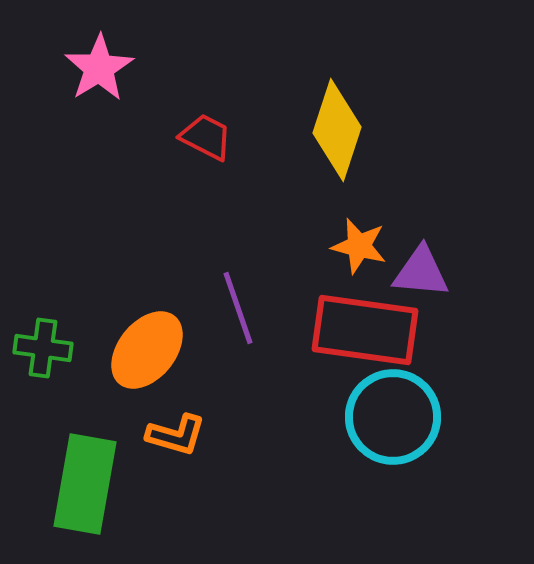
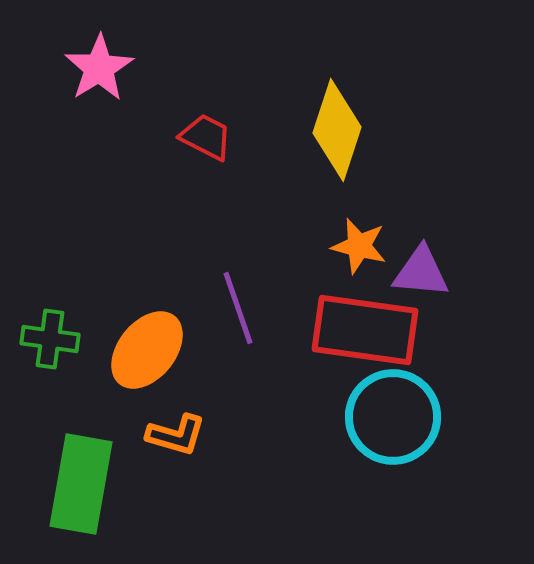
green cross: moved 7 px right, 9 px up
green rectangle: moved 4 px left
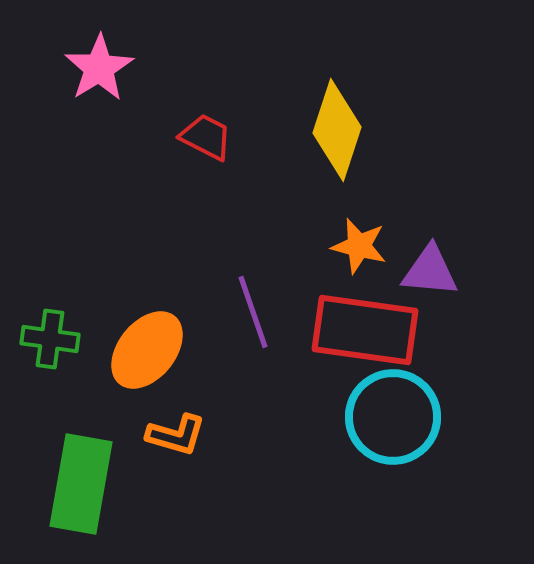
purple triangle: moved 9 px right, 1 px up
purple line: moved 15 px right, 4 px down
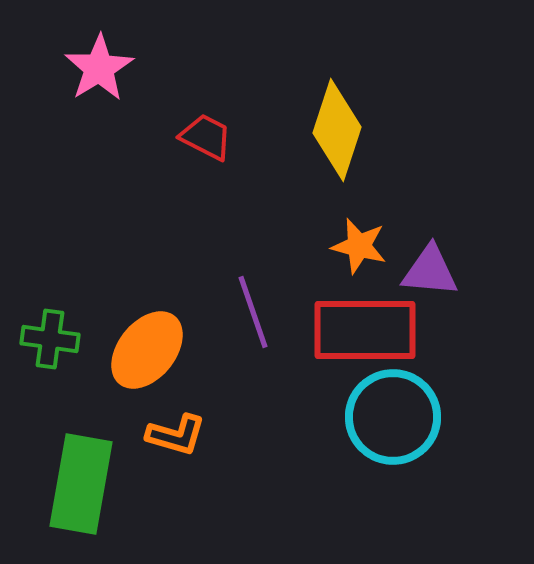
red rectangle: rotated 8 degrees counterclockwise
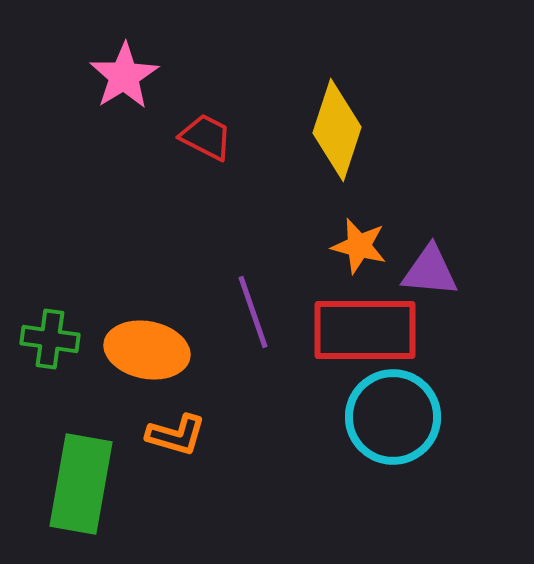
pink star: moved 25 px right, 8 px down
orange ellipse: rotated 62 degrees clockwise
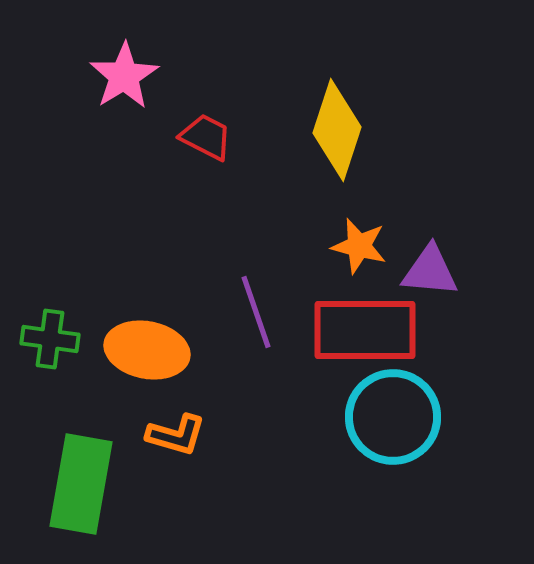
purple line: moved 3 px right
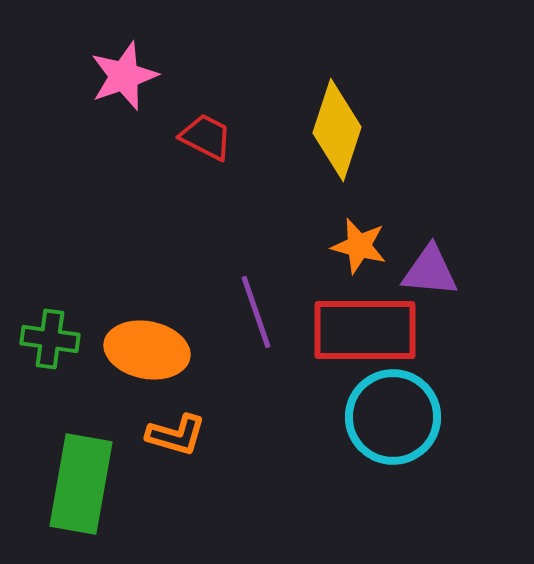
pink star: rotated 12 degrees clockwise
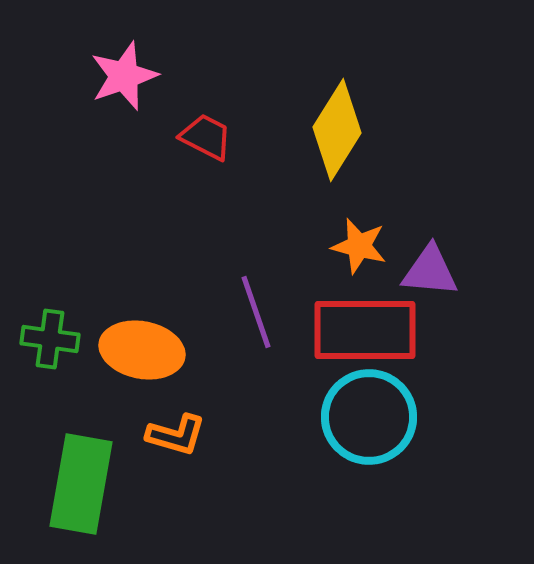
yellow diamond: rotated 14 degrees clockwise
orange ellipse: moved 5 px left
cyan circle: moved 24 px left
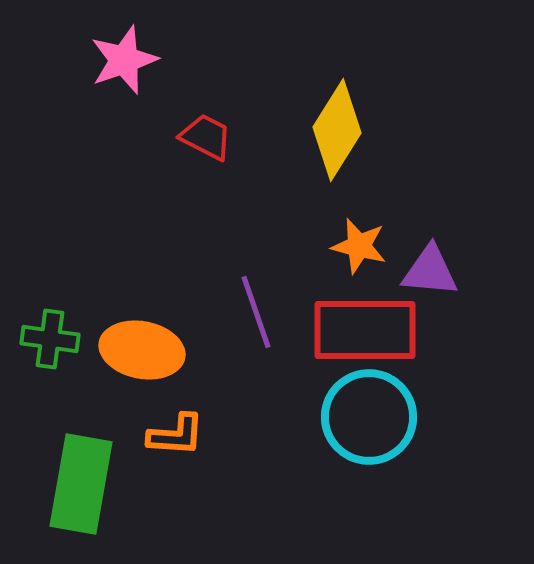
pink star: moved 16 px up
orange L-shape: rotated 12 degrees counterclockwise
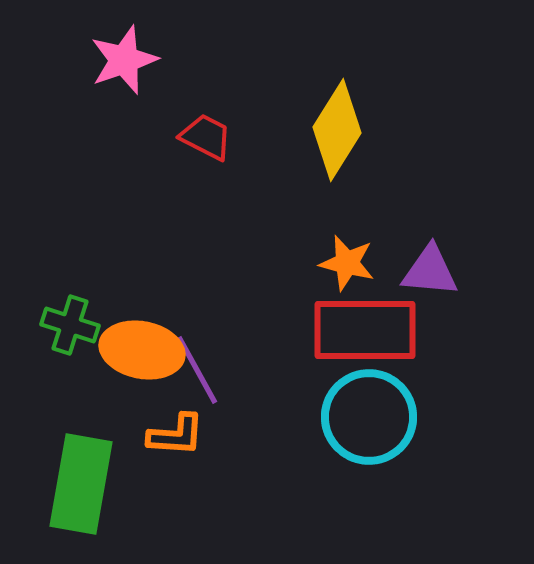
orange star: moved 12 px left, 17 px down
purple line: moved 59 px left, 58 px down; rotated 10 degrees counterclockwise
green cross: moved 20 px right, 14 px up; rotated 10 degrees clockwise
